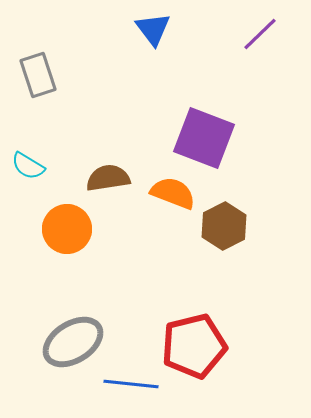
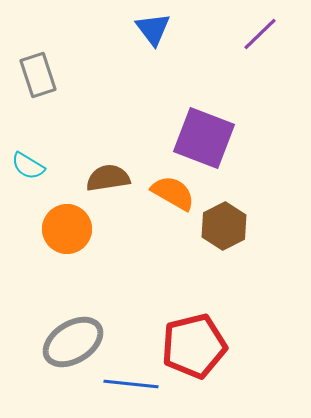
orange semicircle: rotated 9 degrees clockwise
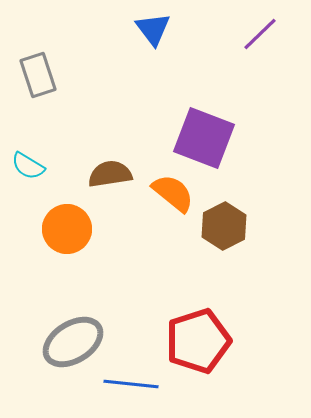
brown semicircle: moved 2 px right, 4 px up
orange semicircle: rotated 9 degrees clockwise
red pentagon: moved 4 px right, 5 px up; rotated 4 degrees counterclockwise
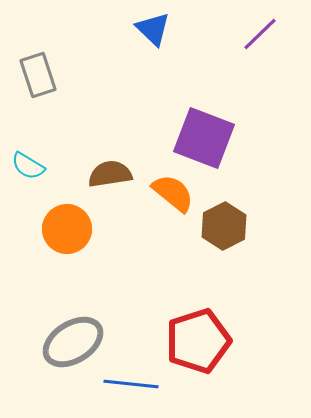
blue triangle: rotated 9 degrees counterclockwise
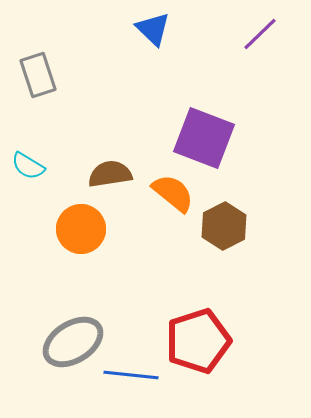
orange circle: moved 14 px right
blue line: moved 9 px up
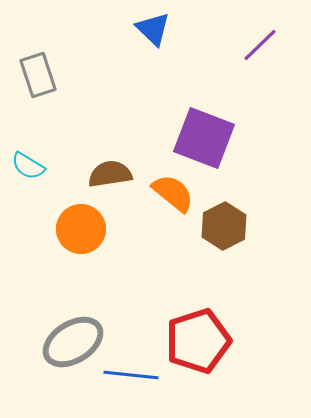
purple line: moved 11 px down
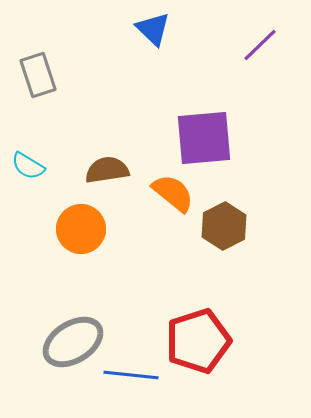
purple square: rotated 26 degrees counterclockwise
brown semicircle: moved 3 px left, 4 px up
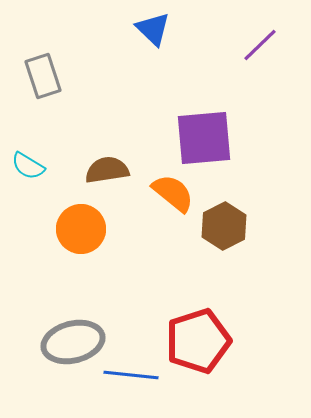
gray rectangle: moved 5 px right, 1 px down
gray ellipse: rotated 18 degrees clockwise
